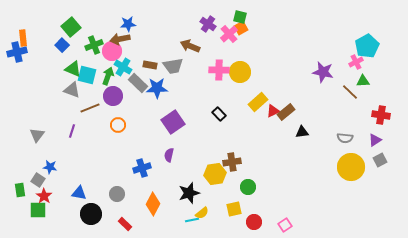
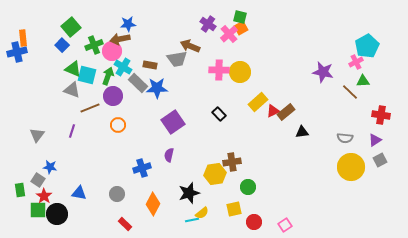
gray trapezoid at (173, 66): moved 4 px right, 7 px up
black circle at (91, 214): moved 34 px left
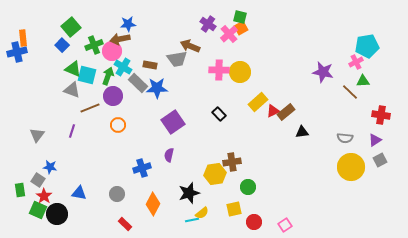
cyan pentagon at (367, 46): rotated 20 degrees clockwise
green square at (38, 210): rotated 24 degrees clockwise
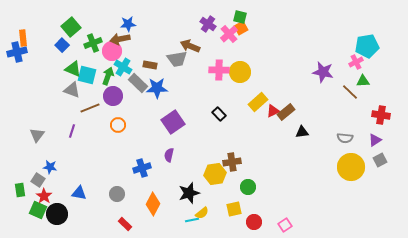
green cross at (94, 45): moved 1 px left, 2 px up
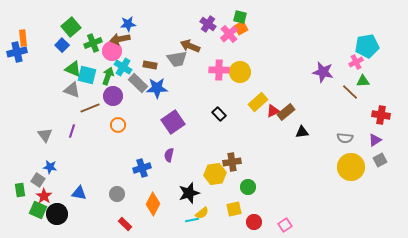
gray triangle at (37, 135): moved 8 px right; rotated 14 degrees counterclockwise
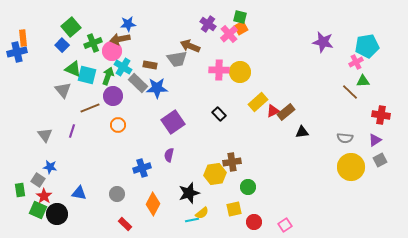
purple star at (323, 72): moved 30 px up
gray triangle at (72, 90): moved 9 px left; rotated 30 degrees clockwise
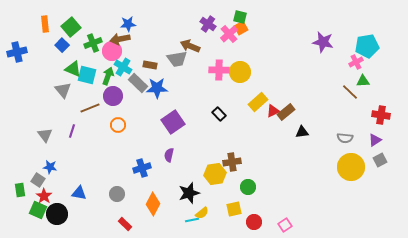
orange rectangle at (23, 38): moved 22 px right, 14 px up
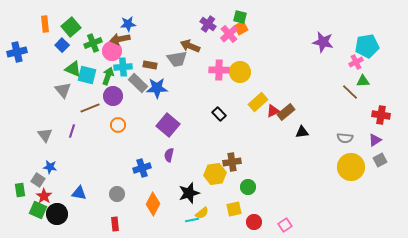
cyan cross at (123, 67): rotated 36 degrees counterclockwise
purple square at (173, 122): moved 5 px left, 3 px down; rotated 15 degrees counterclockwise
red rectangle at (125, 224): moved 10 px left; rotated 40 degrees clockwise
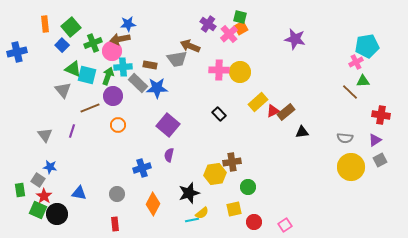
purple star at (323, 42): moved 28 px left, 3 px up
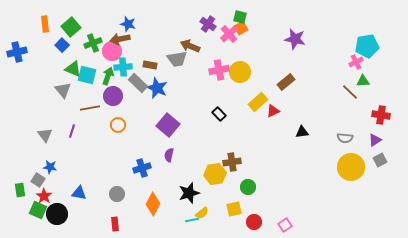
blue star at (128, 24): rotated 21 degrees clockwise
pink cross at (219, 70): rotated 12 degrees counterclockwise
blue star at (157, 88): rotated 25 degrees clockwise
brown line at (90, 108): rotated 12 degrees clockwise
brown rectangle at (286, 112): moved 30 px up
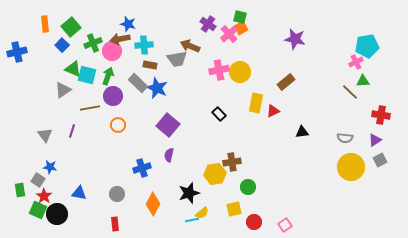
cyan cross at (123, 67): moved 21 px right, 22 px up
gray triangle at (63, 90): rotated 36 degrees clockwise
yellow rectangle at (258, 102): moved 2 px left, 1 px down; rotated 36 degrees counterclockwise
